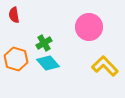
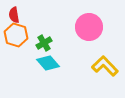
orange hexagon: moved 24 px up
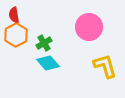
orange hexagon: rotated 15 degrees clockwise
yellow L-shape: rotated 28 degrees clockwise
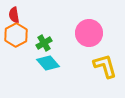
pink circle: moved 6 px down
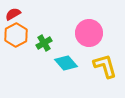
red semicircle: moved 1 px left, 1 px up; rotated 70 degrees clockwise
cyan diamond: moved 18 px right
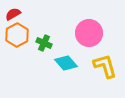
orange hexagon: moved 1 px right
green cross: rotated 35 degrees counterclockwise
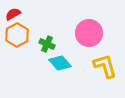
green cross: moved 3 px right, 1 px down
cyan diamond: moved 6 px left
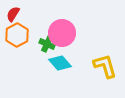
red semicircle: rotated 28 degrees counterclockwise
pink circle: moved 27 px left
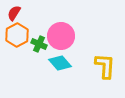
red semicircle: moved 1 px right, 1 px up
pink circle: moved 1 px left, 3 px down
green cross: moved 8 px left
yellow L-shape: rotated 20 degrees clockwise
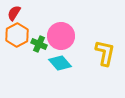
yellow L-shape: moved 13 px up; rotated 8 degrees clockwise
